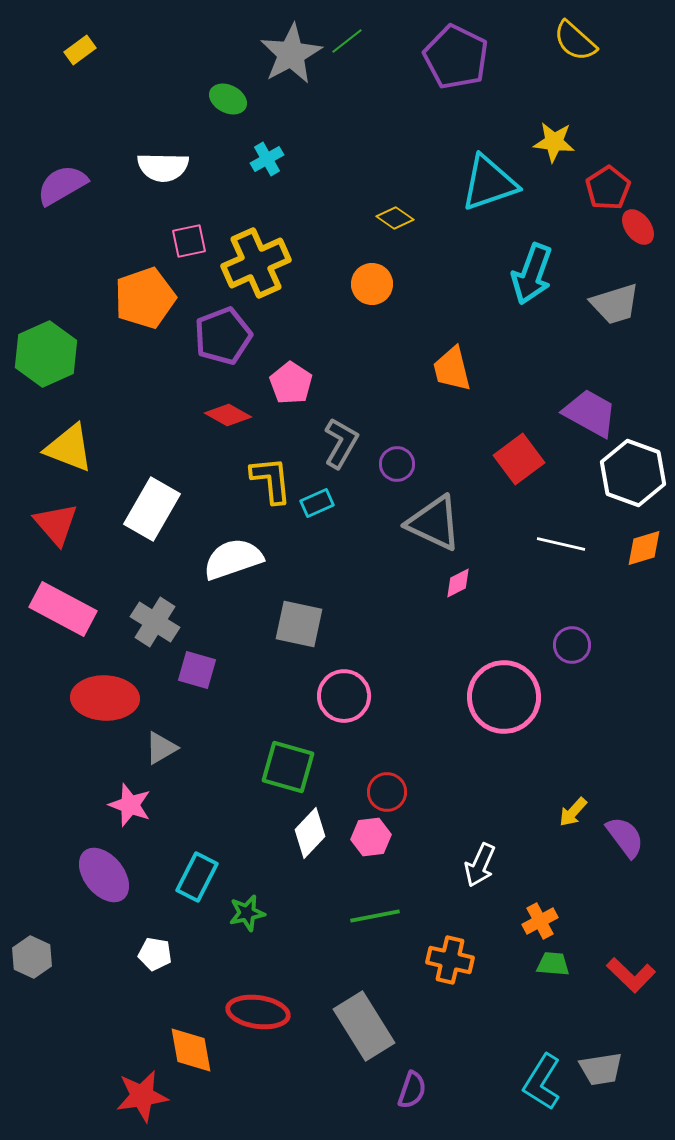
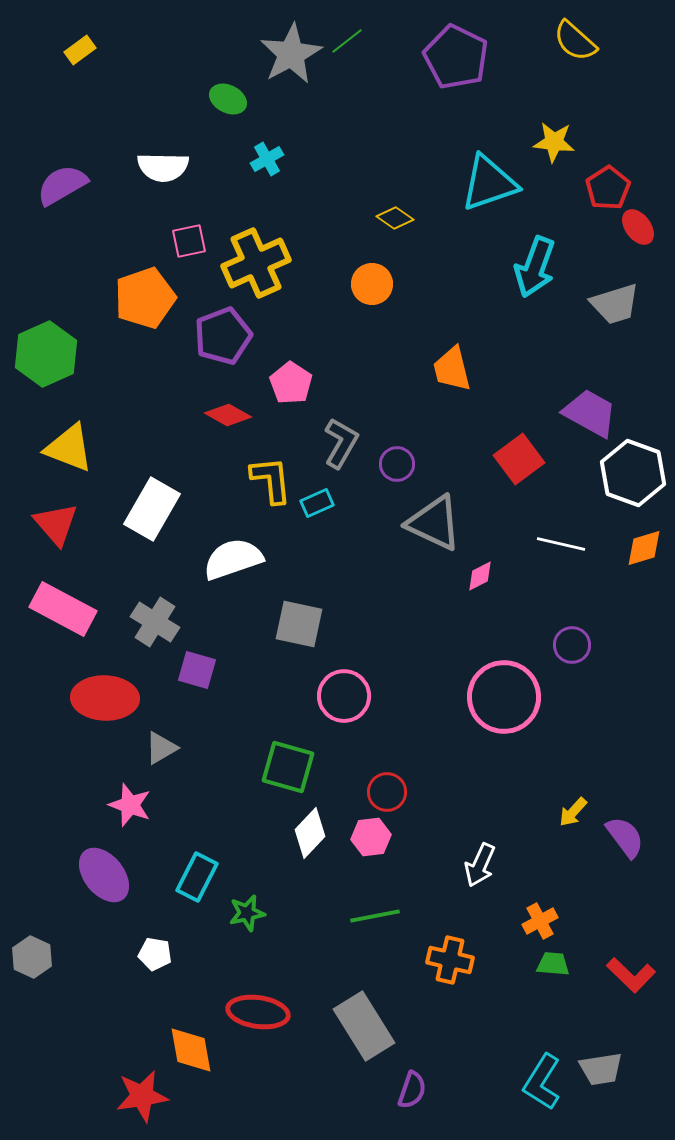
cyan arrow at (532, 274): moved 3 px right, 7 px up
pink diamond at (458, 583): moved 22 px right, 7 px up
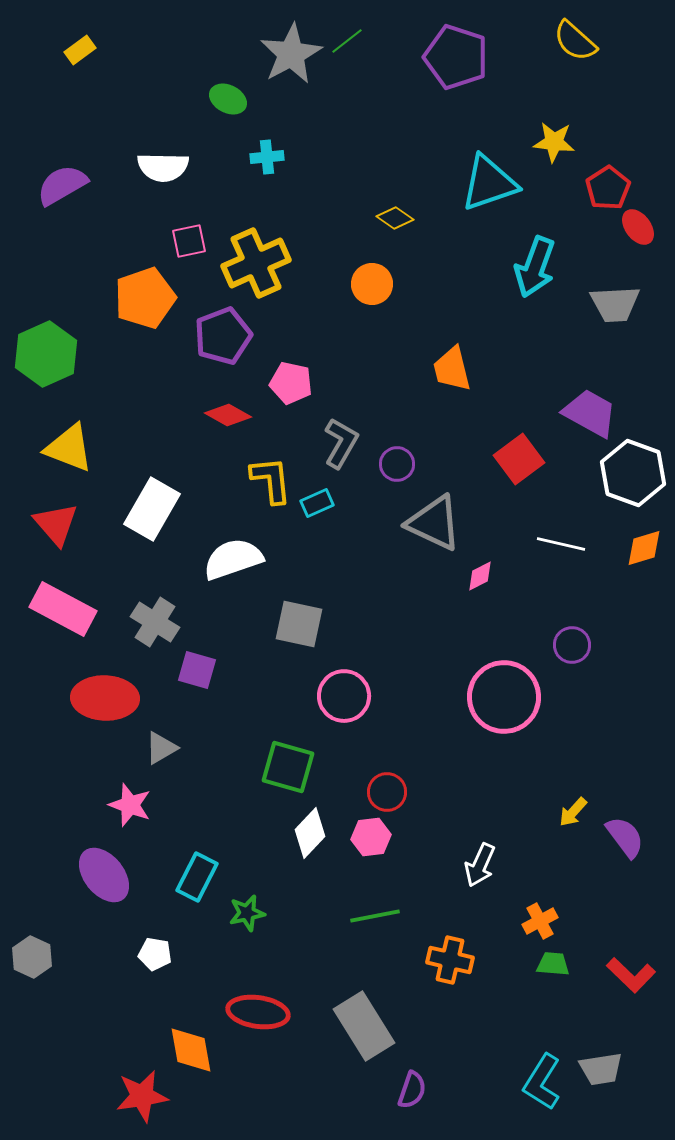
purple pentagon at (456, 57): rotated 8 degrees counterclockwise
cyan cross at (267, 159): moved 2 px up; rotated 24 degrees clockwise
gray trapezoid at (615, 304): rotated 14 degrees clockwise
pink pentagon at (291, 383): rotated 21 degrees counterclockwise
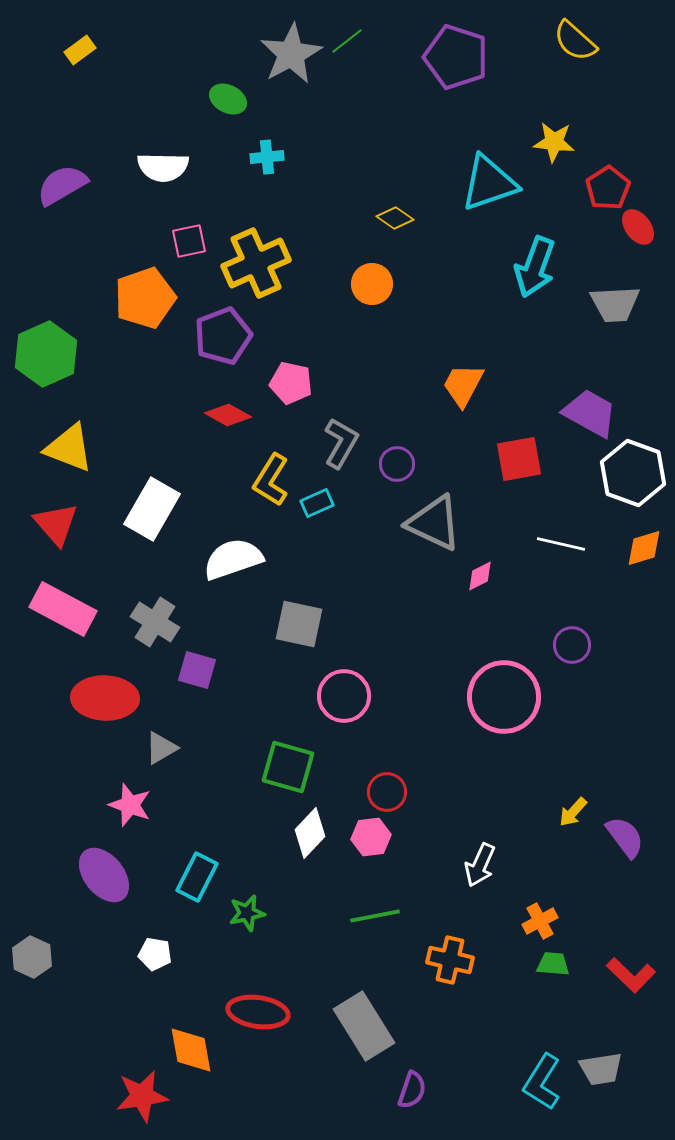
orange trapezoid at (452, 369): moved 11 px right, 16 px down; rotated 42 degrees clockwise
red square at (519, 459): rotated 27 degrees clockwise
yellow L-shape at (271, 480): rotated 142 degrees counterclockwise
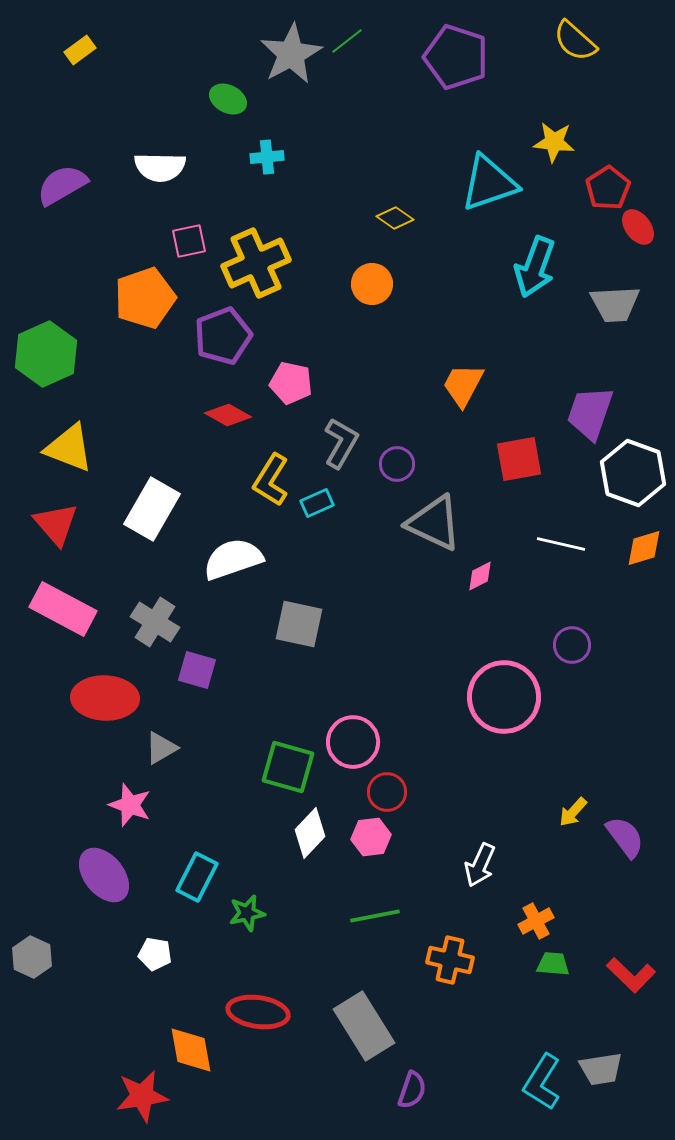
white semicircle at (163, 167): moved 3 px left
purple trapezoid at (590, 413): rotated 100 degrees counterclockwise
pink circle at (344, 696): moved 9 px right, 46 px down
orange cross at (540, 921): moved 4 px left
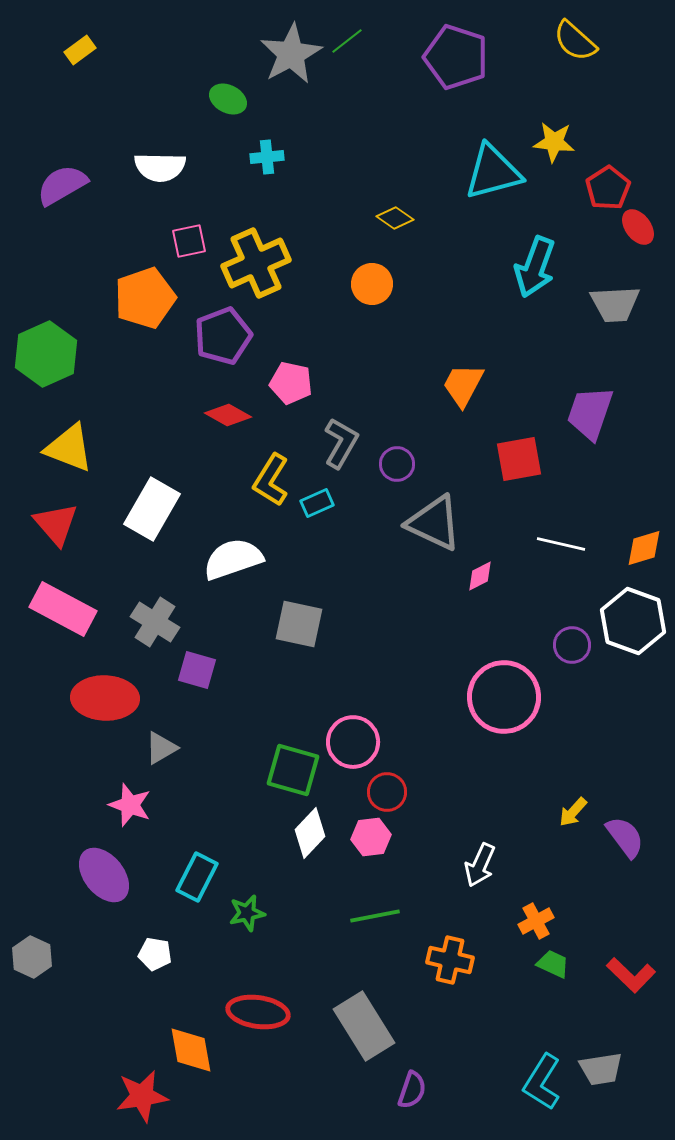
cyan triangle at (489, 183): moved 4 px right, 11 px up; rotated 4 degrees clockwise
white hexagon at (633, 473): moved 148 px down
green square at (288, 767): moved 5 px right, 3 px down
green trapezoid at (553, 964): rotated 20 degrees clockwise
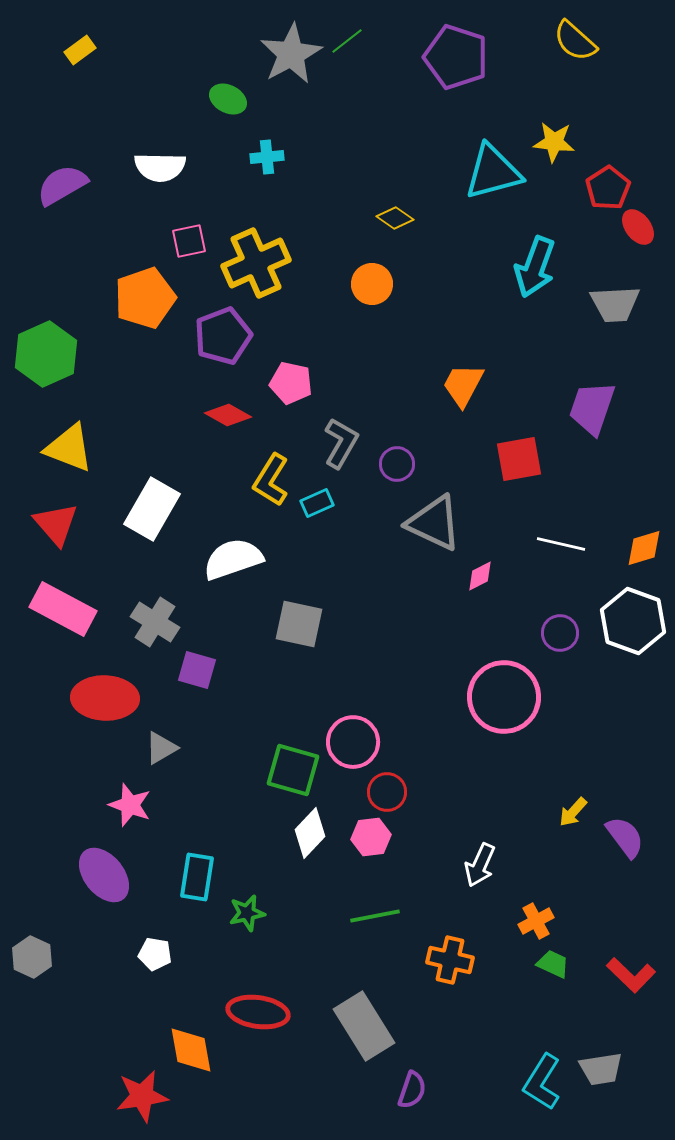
purple trapezoid at (590, 413): moved 2 px right, 5 px up
purple circle at (572, 645): moved 12 px left, 12 px up
cyan rectangle at (197, 877): rotated 18 degrees counterclockwise
